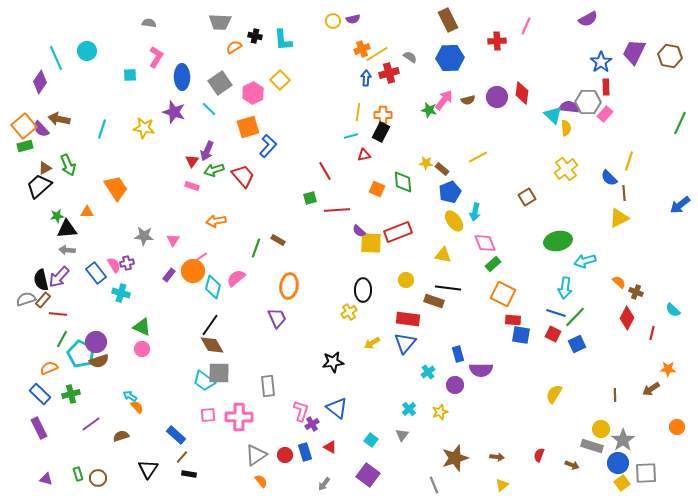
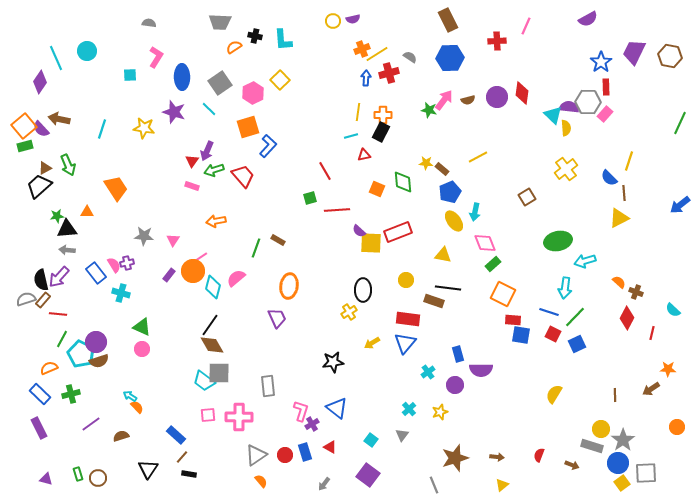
blue line at (556, 313): moved 7 px left, 1 px up
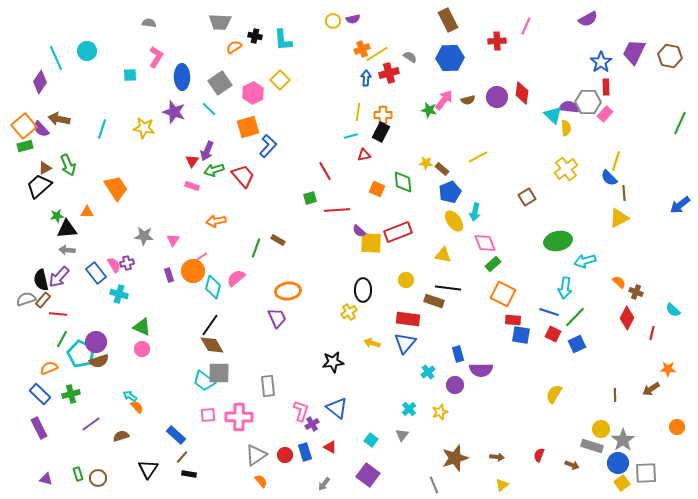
yellow line at (629, 161): moved 13 px left
purple rectangle at (169, 275): rotated 56 degrees counterclockwise
orange ellipse at (289, 286): moved 1 px left, 5 px down; rotated 75 degrees clockwise
cyan cross at (121, 293): moved 2 px left, 1 px down
yellow arrow at (372, 343): rotated 49 degrees clockwise
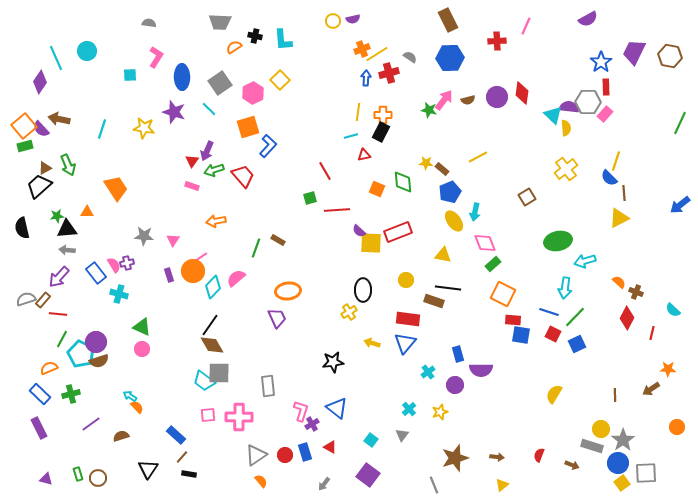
black semicircle at (41, 280): moved 19 px left, 52 px up
cyan diamond at (213, 287): rotated 30 degrees clockwise
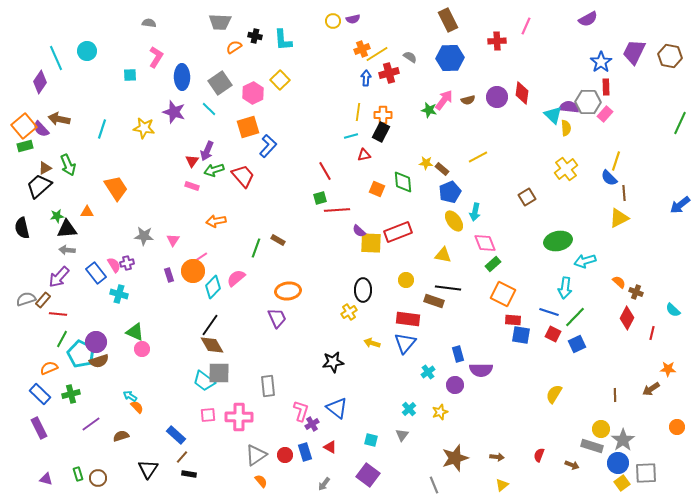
green square at (310, 198): moved 10 px right
green triangle at (142, 327): moved 7 px left, 5 px down
cyan square at (371, 440): rotated 24 degrees counterclockwise
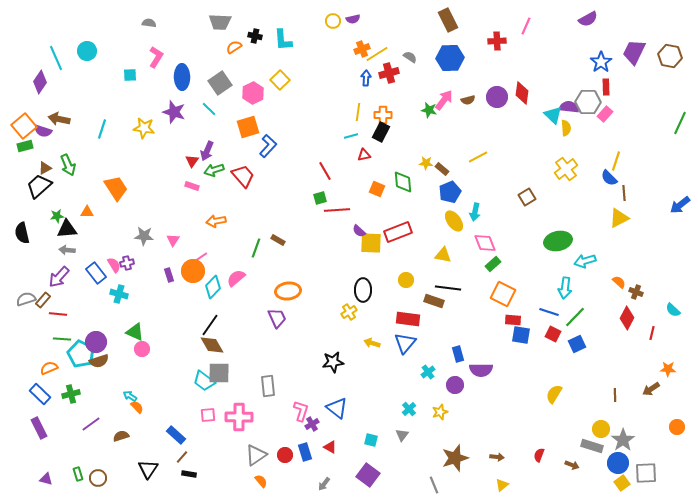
purple semicircle at (41, 129): moved 2 px right, 2 px down; rotated 30 degrees counterclockwise
black semicircle at (22, 228): moved 5 px down
green line at (62, 339): rotated 66 degrees clockwise
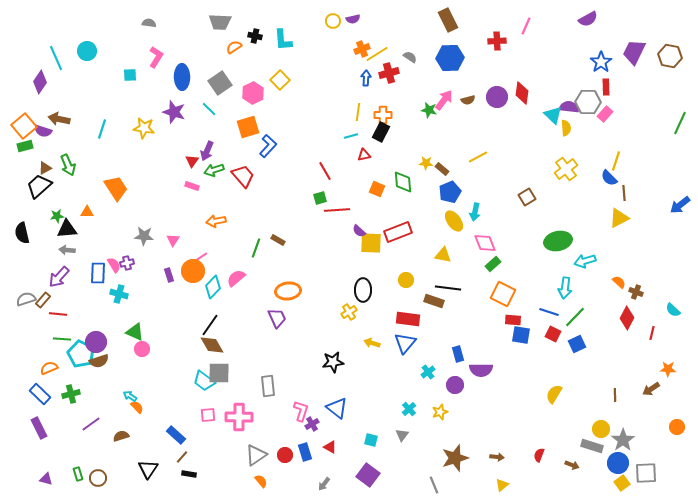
blue rectangle at (96, 273): moved 2 px right; rotated 40 degrees clockwise
